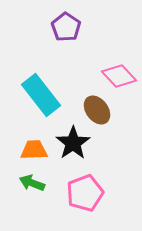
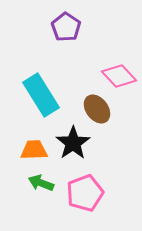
cyan rectangle: rotated 6 degrees clockwise
brown ellipse: moved 1 px up
green arrow: moved 9 px right
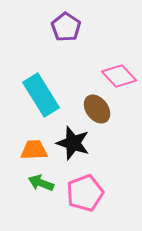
black star: rotated 20 degrees counterclockwise
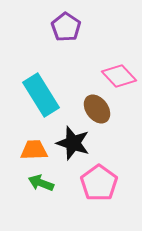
pink pentagon: moved 14 px right, 10 px up; rotated 15 degrees counterclockwise
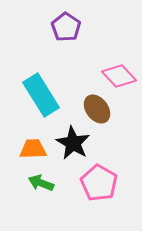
black star: rotated 12 degrees clockwise
orange trapezoid: moved 1 px left, 1 px up
pink pentagon: rotated 6 degrees counterclockwise
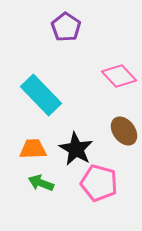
cyan rectangle: rotated 12 degrees counterclockwise
brown ellipse: moved 27 px right, 22 px down
black star: moved 3 px right, 6 px down
pink pentagon: rotated 15 degrees counterclockwise
